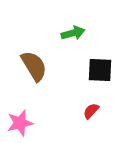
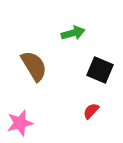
black square: rotated 20 degrees clockwise
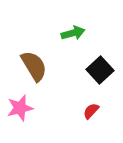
black square: rotated 24 degrees clockwise
pink star: moved 15 px up
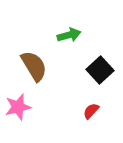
green arrow: moved 4 px left, 2 px down
pink star: moved 2 px left, 1 px up
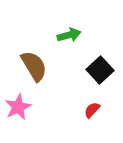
pink star: rotated 12 degrees counterclockwise
red semicircle: moved 1 px right, 1 px up
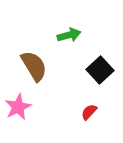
red semicircle: moved 3 px left, 2 px down
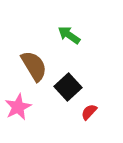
green arrow: rotated 130 degrees counterclockwise
black square: moved 32 px left, 17 px down
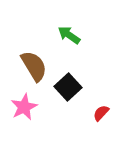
pink star: moved 6 px right
red semicircle: moved 12 px right, 1 px down
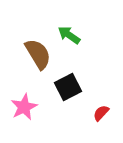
brown semicircle: moved 4 px right, 12 px up
black square: rotated 16 degrees clockwise
